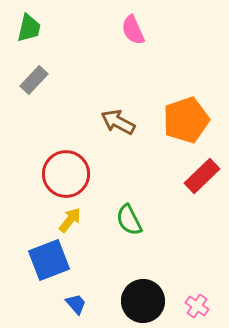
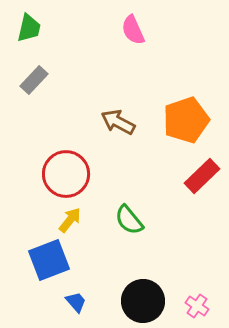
green semicircle: rotated 12 degrees counterclockwise
blue trapezoid: moved 2 px up
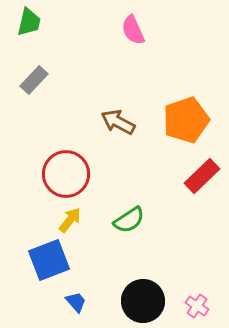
green trapezoid: moved 6 px up
green semicircle: rotated 84 degrees counterclockwise
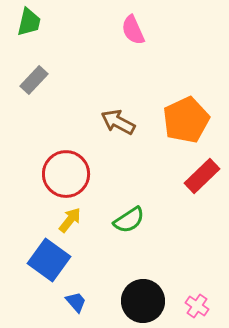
orange pentagon: rotated 6 degrees counterclockwise
blue square: rotated 33 degrees counterclockwise
